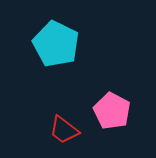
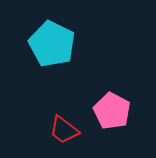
cyan pentagon: moved 4 px left
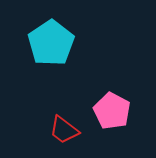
cyan pentagon: moved 1 px left, 1 px up; rotated 12 degrees clockwise
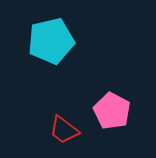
cyan pentagon: moved 2 px up; rotated 21 degrees clockwise
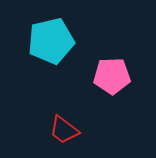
pink pentagon: moved 35 px up; rotated 30 degrees counterclockwise
